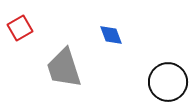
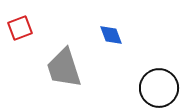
red square: rotated 10 degrees clockwise
black circle: moved 9 px left, 6 px down
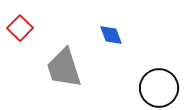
red square: rotated 25 degrees counterclockwise
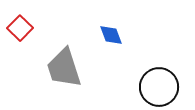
black circle: moved 1 px up
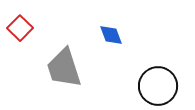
black circle: moved 1 px left, 1 px up
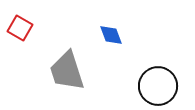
red square: rotated 15 degrees counterclockwise
gray trapezoid: moved 3 px right, 3 px down
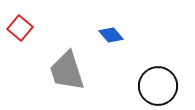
red square: rotated 10 degrees clockwise
blue diamond: rotated 20 degrees counterclockwise
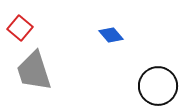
gray trapezoid: moved 33 px left
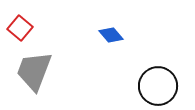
gray trapezoid: rotated 39 degrees clockwise
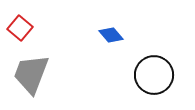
gray trapezoid: moved 3 px left, 3 px down
black circle: moved 4 px left, 11 px up
